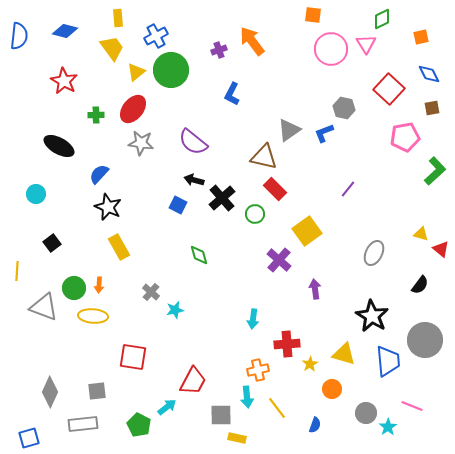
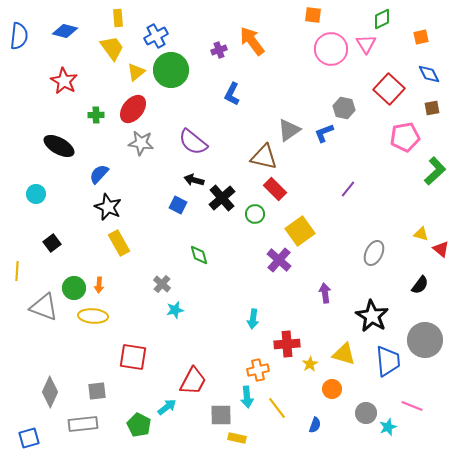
yellow square at (307, 231): moved 7 px left
yellow rectangle at (119, 247): moved 4 px up
purple arrow at (315, 289): moved 10 px right, 4 px down
gray cross at (151, 292): moved 11 px right, 8 px up
cyan star at (388, 427): rotated 12 degrees clockwise
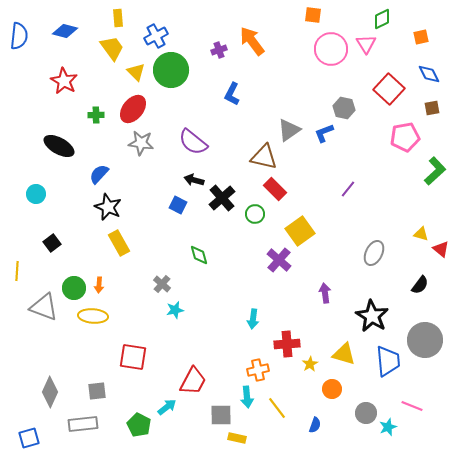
yellow triangle at (136, 72): rotated 36 degrees counterclockwise
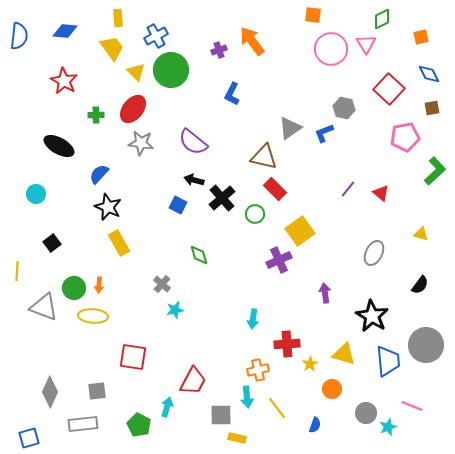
blue diamond at (65, 31): rotated 10 degrees counterclockwise
gray triangle at (289, 130): moved 1 px right, 2 px up
red triangle at (441, 249): moved 60 px left, 56 px up
purple cross at (279, 260): rotated 25 degrees clockwise
gray circle at (425, 340): moved 1 px right, 5 px down
cyan arrow at (167, 407): rotated 36 degrees counterclockwise
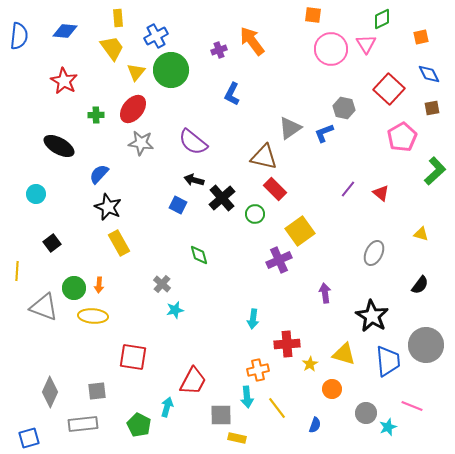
yellow triangle at (136, 72): rotated 24 degrees clockwise
pink pentagon at (405, 137): moved 3 px left; rotated 20 degrees counterclockwise
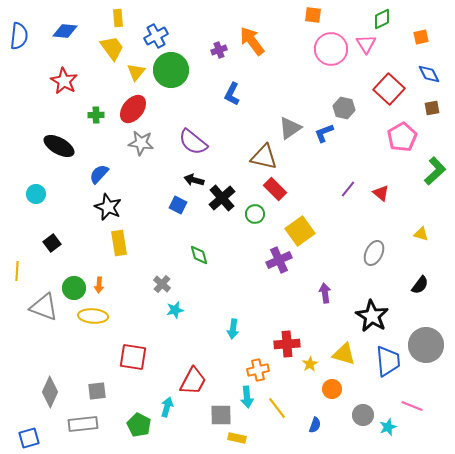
yellow rectangle at (119, 243): rotated 20 degrees clockwise
cyan arrow at (253, 319): moved 20 px left, 10 px down
gray circle at (366, 413): moved 3 px left, 2 px down
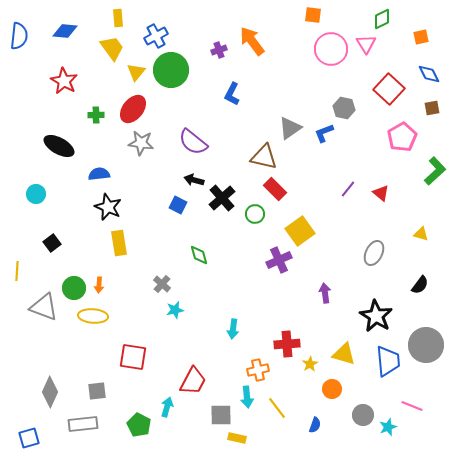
blue semicircle at (99, 174): rotated 40 degrees clockwise
black star at (372, 316): moved 4 px right
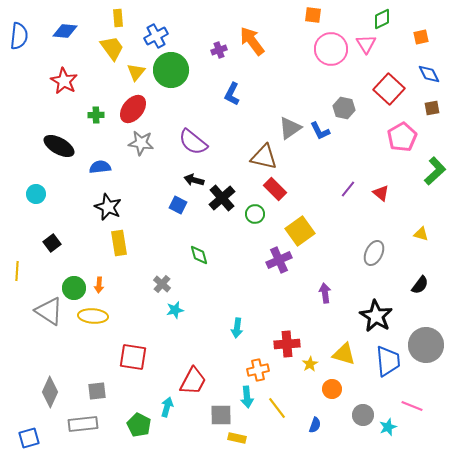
blue L-shape at (324, 133): moved 4 px left, 2 px up; rotated 95 degrees counterclockwise
blue semicircle at (99, 174): moved 1 px right, 7 px up
gray triangle at (44, 307): moved 5 px right, 4 px down; rotated 12 degrees clockwise
cyan arrow at (233, 329): moved 4 px right, 1 px up
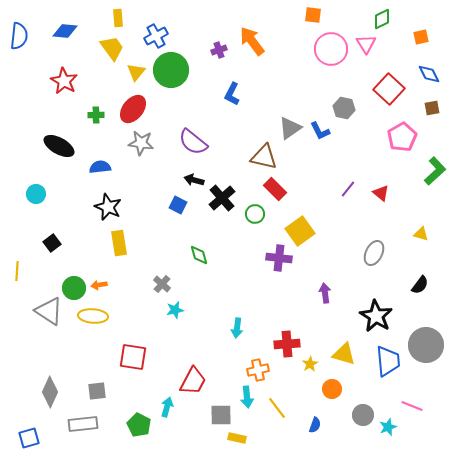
purple cross at (279, 260): moved 2 px up; rotated 30 degrees clockwise
orange arrow at (99, 285): rotated 77 degrees clockwise
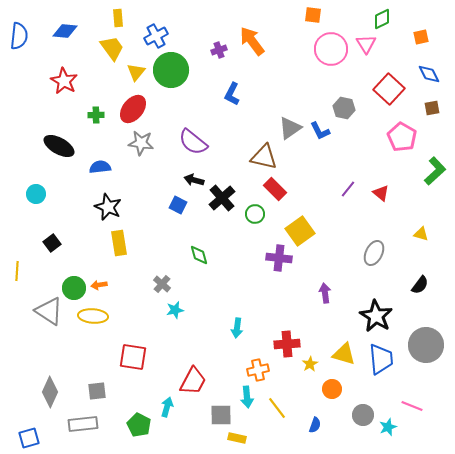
pink pentagon at (402, 137): rotated 12 degrees counterclockwise
blue trapezoid at (388, 361): moved 7 px left, 2 px up
